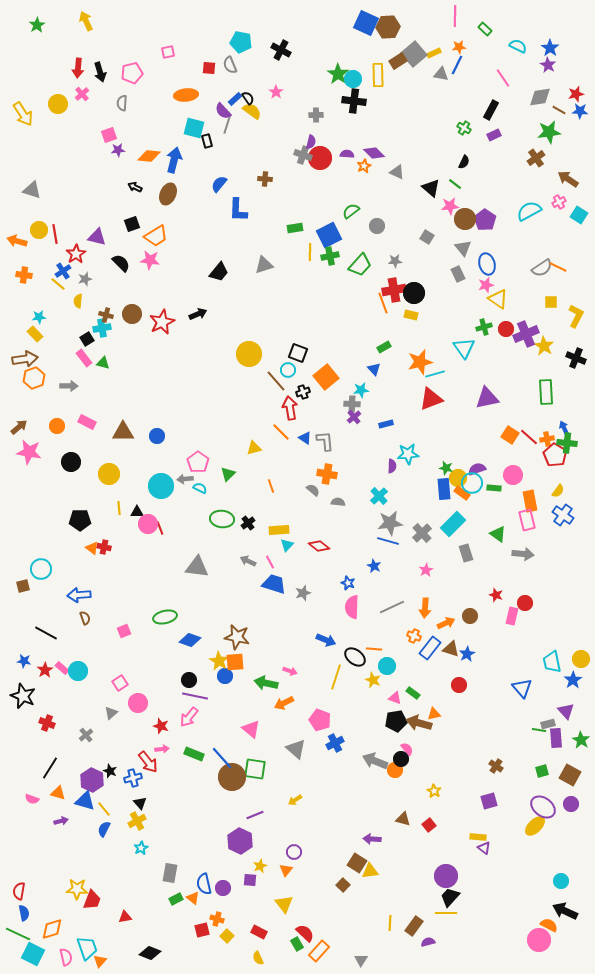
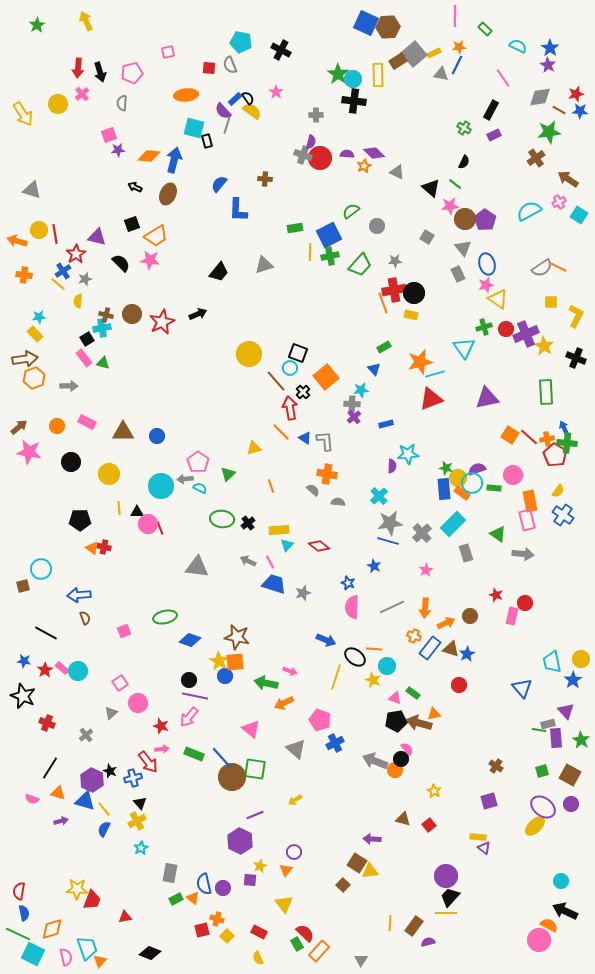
cyan circle at (288, 370): moved 2 px right, 2 px up
black cross at (303, 392): rotated 24 degrees counterclockwise
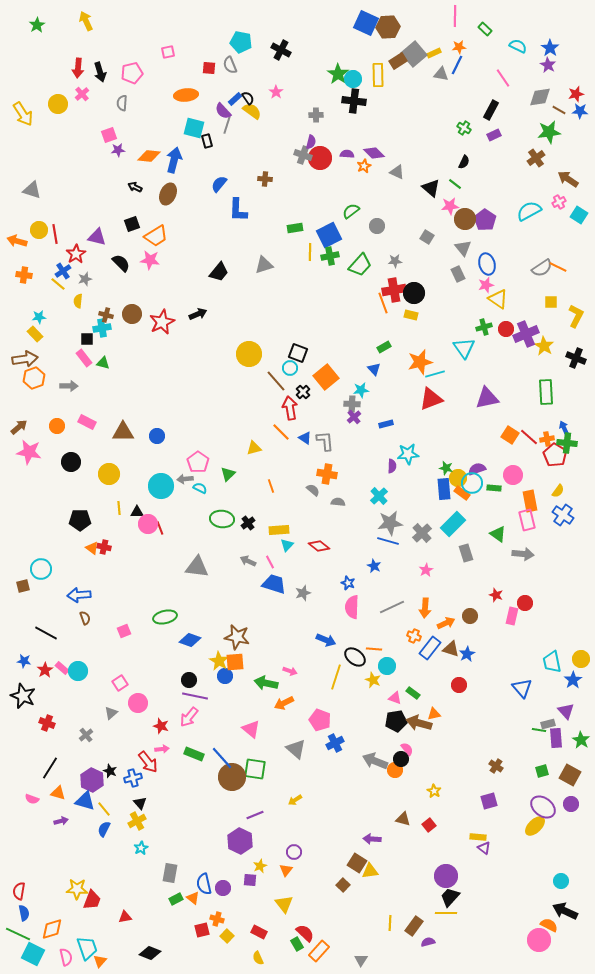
black square at (87, 339): rotated 32 degrees clockwise
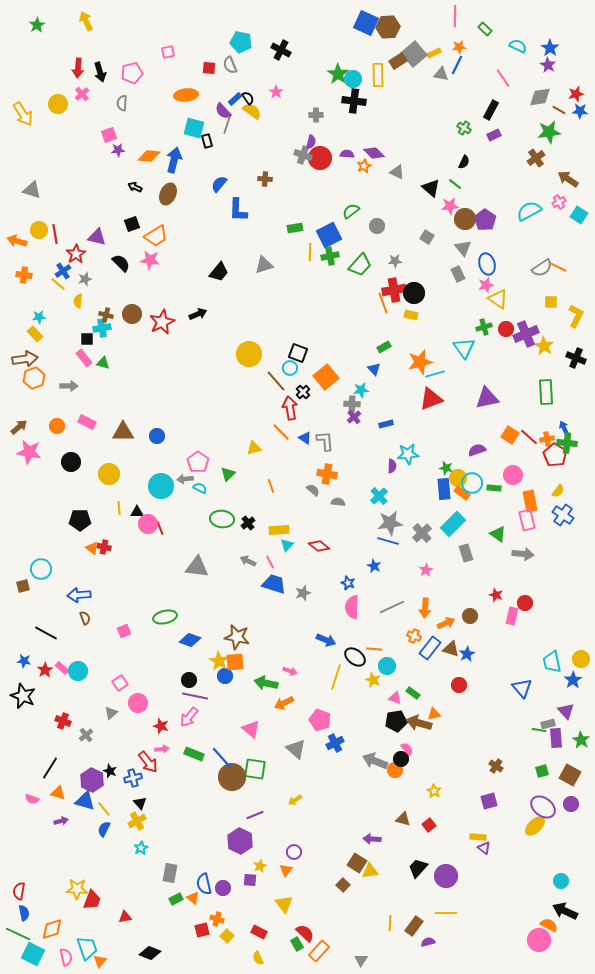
purple semicircle at (477, 469): moved 19 px up
red cross at (47, 723): moved 16 px right, 2 px up
black trapezoid at (450, 897): moved 32 px left, 29 px up
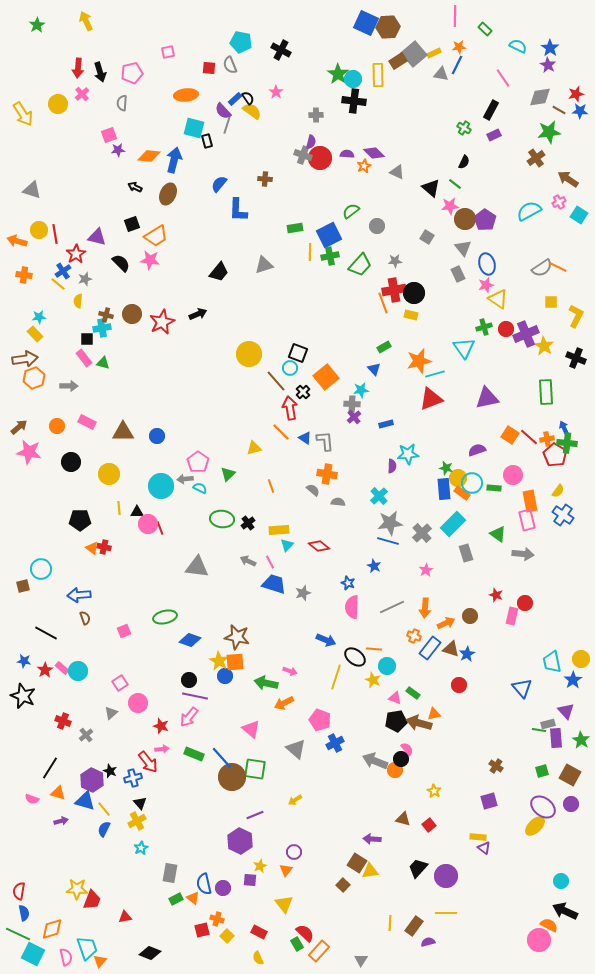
orange star at (420, 362): moved 1 px left, 1 px up
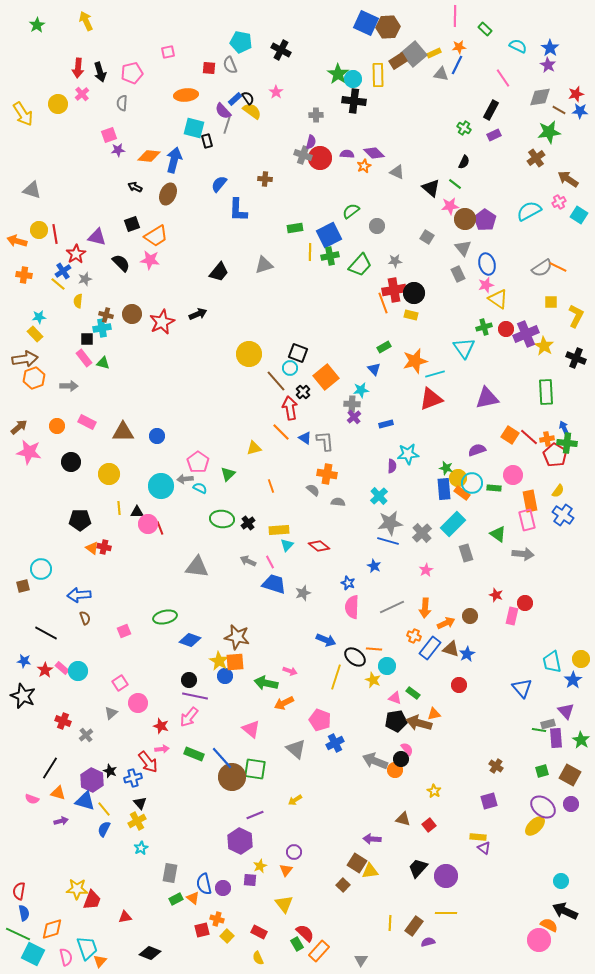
orange star at (419, 361): moved 4 px left
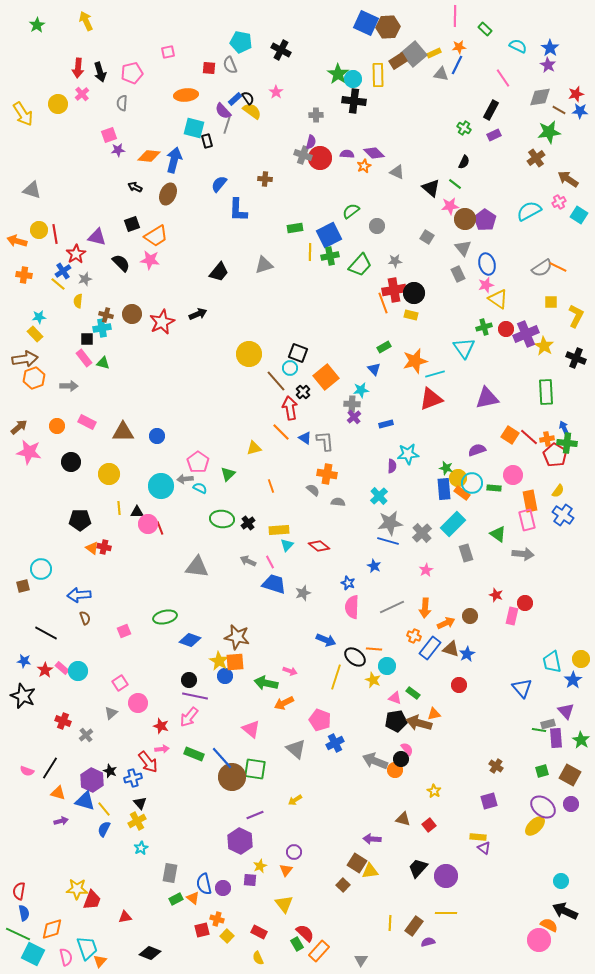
pink semicircle at (32, 799): moved 5 px left, 28 px up
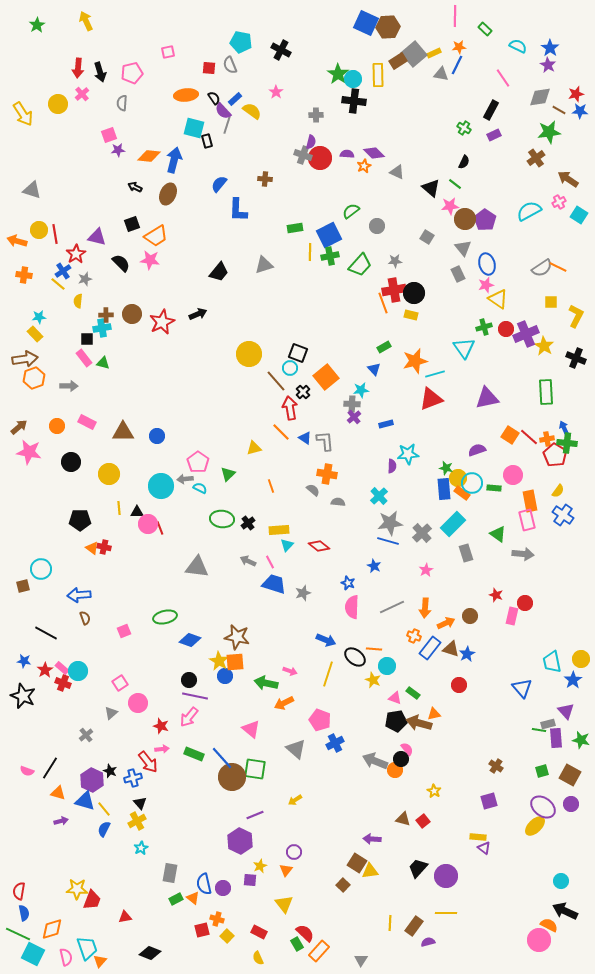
black semicircle at (248, 98): moved 34 px left
brown cross at (106, 315): rotated 16 degrees counterclockwise
yellow line at (336, 677): moved 8 px left, 3 px up
red cross at (63, 721): moved 38 px up
green star at (581, 740): rotated 18 degrees counterclockwise
red square at (429, 825): moved 6 px left, 4 px up
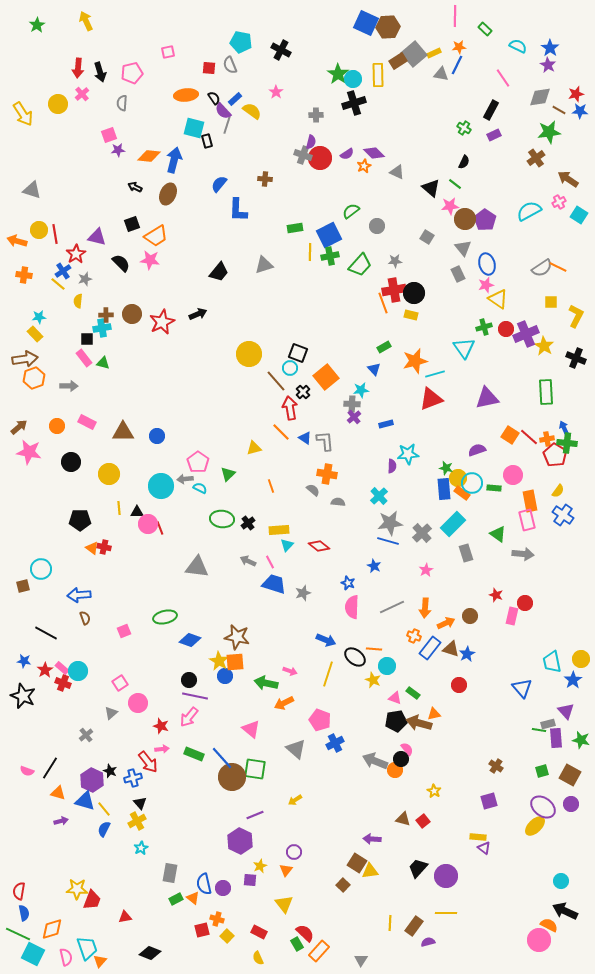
black cross at (354, 101): moved 2 px down; rotated 25 degrees counterclockwise
purple semicircle at (347, 154): rotated 144 degrees clockwise
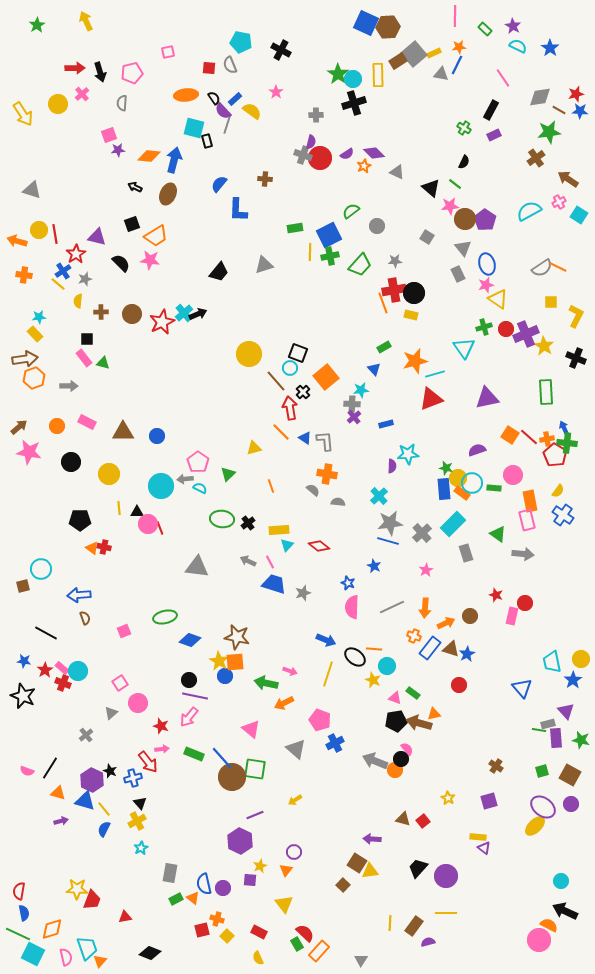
purple star at (548, 65): moved 35 px left, 39 px up
red arrow at (78, 68): moved 3 px left; rotated 96 degrees counterclockwise
brown cross at (106, 315): moved 5 px left, 3 px up
cyan cross at (102, 328): moved 82 px right, 15 px up; rotated 30 degrees counterclockwise
yellow star at (434, 791): moved 14 px right, 7 px down
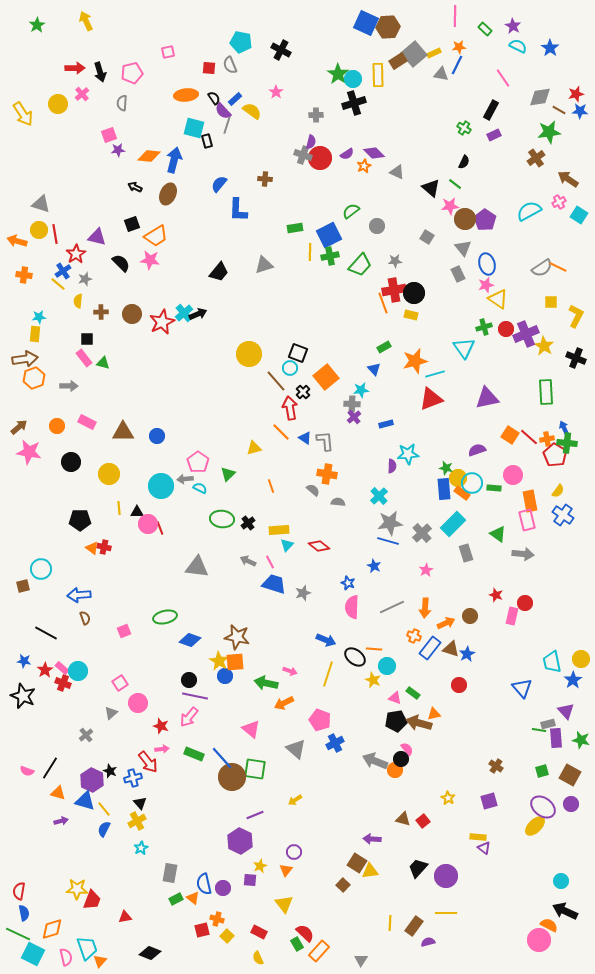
gray triangle at (32, 190): moved 9 px right, 14 px down
yellow rectangle at (35, 334): rotated 49 degrees clockwise
